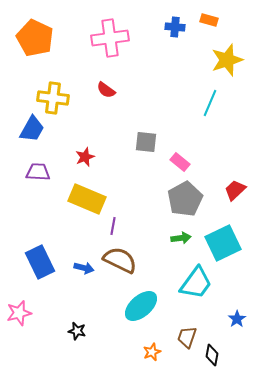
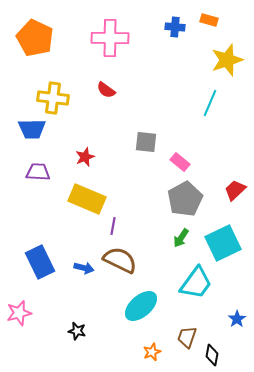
pink cross: rotated 9 degrees clockwise
blue trapezoid: rotated 60 degrees clockwise
green arrow: rotated 132 degrees clockwise
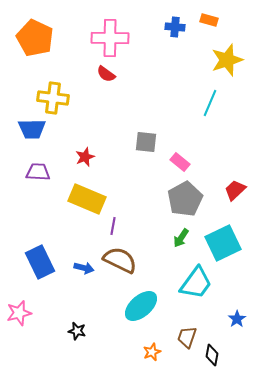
red semicircle: moved 16 px up
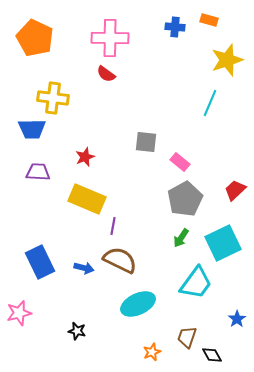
cyan ellipse: moved 3 px left, 2 px up; rotated 16 degrees clockwise
black diamond: rotated 40 degrees counterclockwise
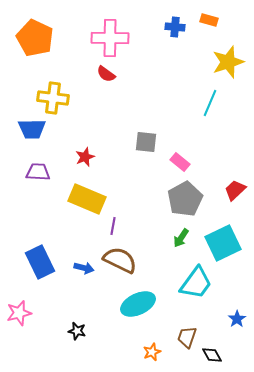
yellow star: moved 1 px right, 2 px down
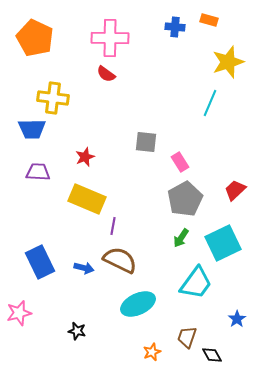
pink rectangle: rotated 18 degrees clockwise
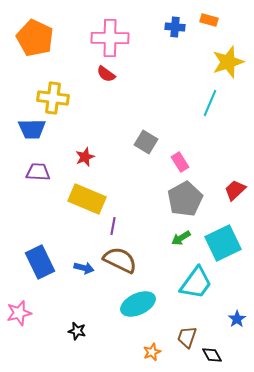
gray square: rotated 25 degrees clockwise
green arrow: rotated 24 degrees clockwise
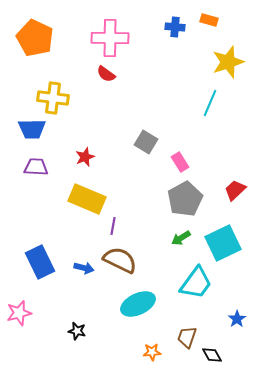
purple trapezoid: moved 2 px left, 5 px up
orange star: rotated 18 degrees clockwise
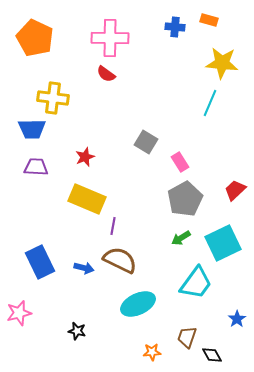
yellow star: moved 6 px left, 1 px down; rotated 24 degrees clockwise
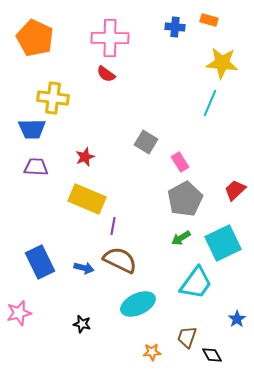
black star: moved 5 px right, 7 px up
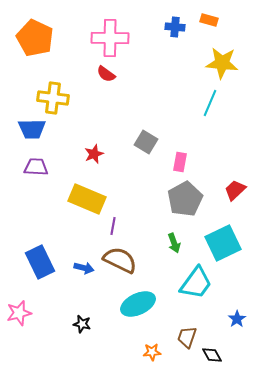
red star: moved 9 px right, 3 px up
pink rectangle: rotated 42 degrees clockwise
green arrow: moved 7 px left, 5 px down; rotated 78 degrees counterclockwise
